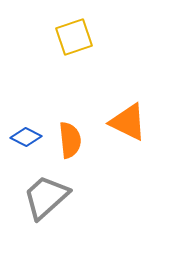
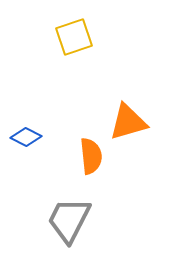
orange triangle: rotated 42 degrees counterclockwise
orange semicircle: moved 21 px right, 16 px down
gray trapezoid: moved 23 px right, 23 px down; rotated 21 degrees counterclockwise
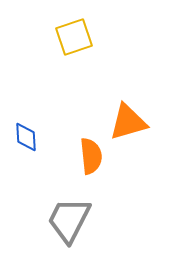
blue diamond: rotated 60 degrees clockwise
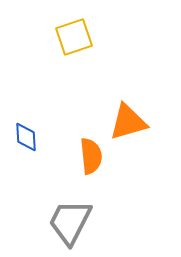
gray trapezoid: moved 1 px right, 2 px down
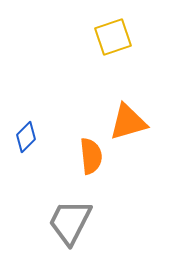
yellow square: moved 39 px right
blue diamond: rotated 48 degrees clockwise
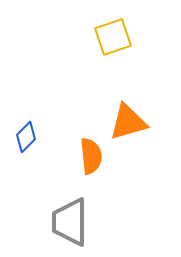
gray trapezoid: rotated 27 degrees counterclockwise
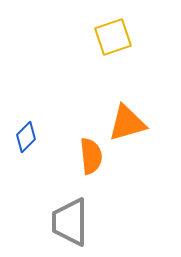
orange triangle: moved 1 px left, 1 px down
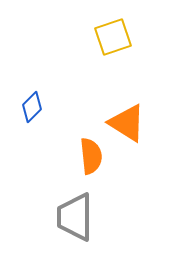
orange triangle: rotated 48 degrees clockwise
blue diamond: moved 6 px right, 30 px up
gray trapezoid: moved 5 px right, 5 px up
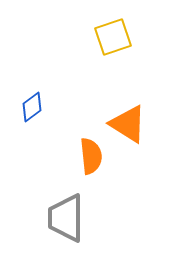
blue diamond: rotated 8 degrees clockwise
orange triangle: moved 1 px right, 1 px down
gray trapezoid: moved 9 px left, 1 px down
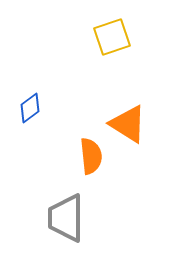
yellow square: moved 1 px left
blue diamond: moved 2 px left, 1 px down
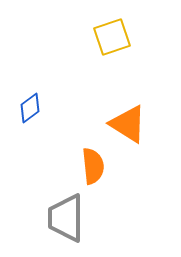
orange semicircle: moved 2 px right, 10 px down
